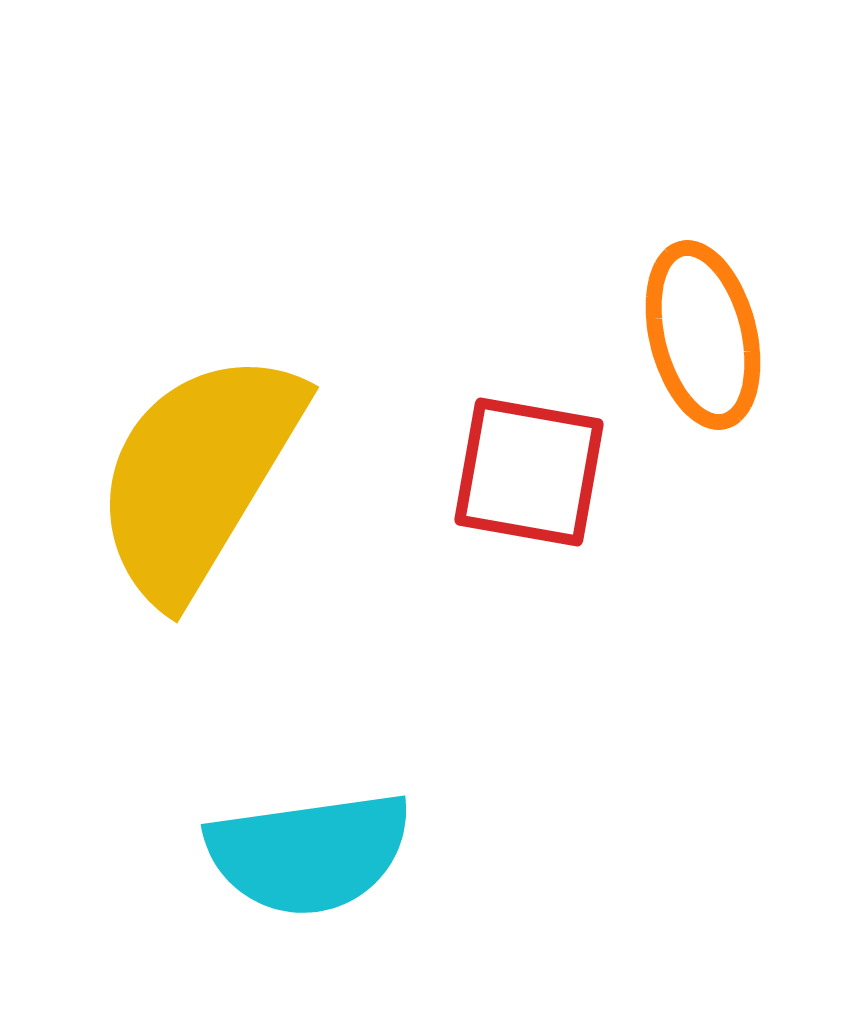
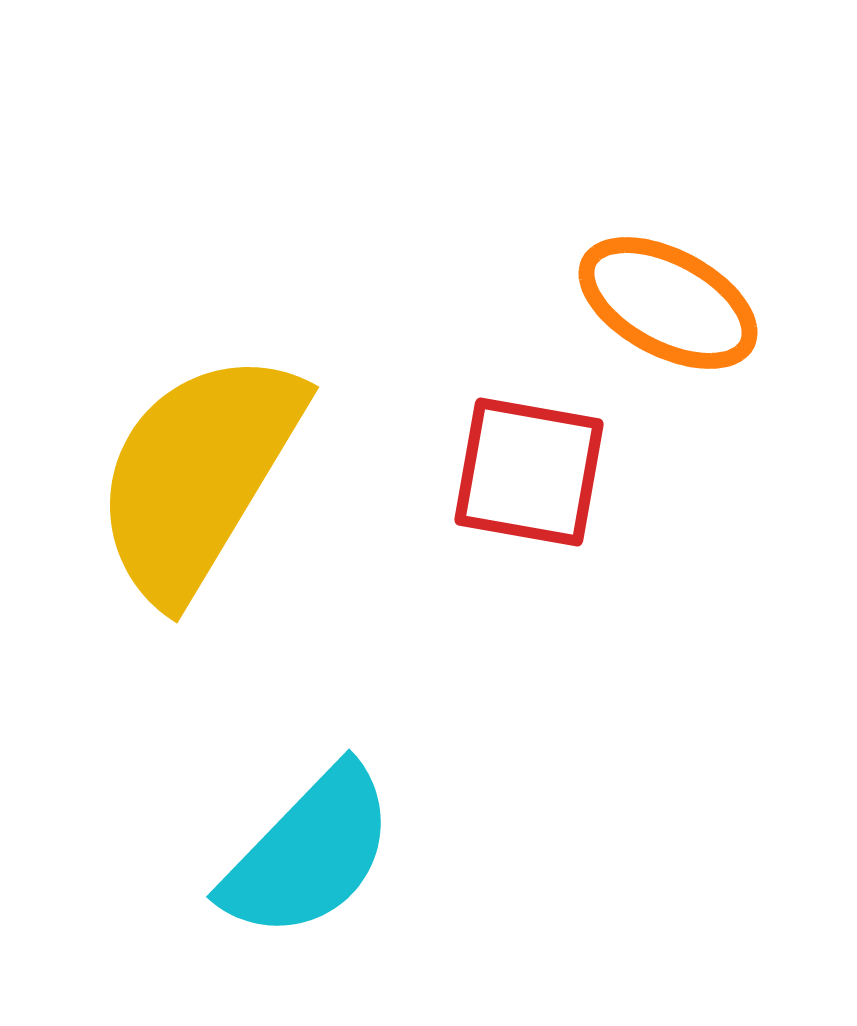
orange ellipse: moved 35 px left, 32 px up; rotated 48 degrees counterclockwise
cyan semicircle: rotated 38 degrees counterclockwise
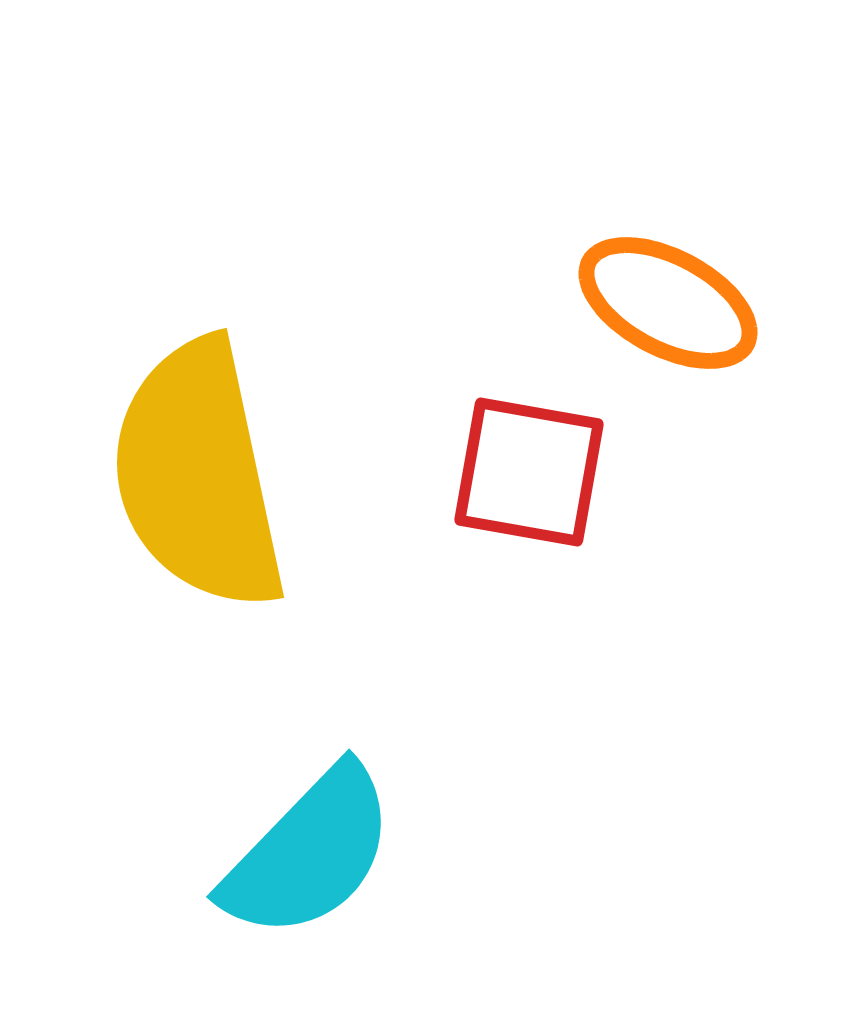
yellow semicircle: rotated 43 degrees counterclockwise
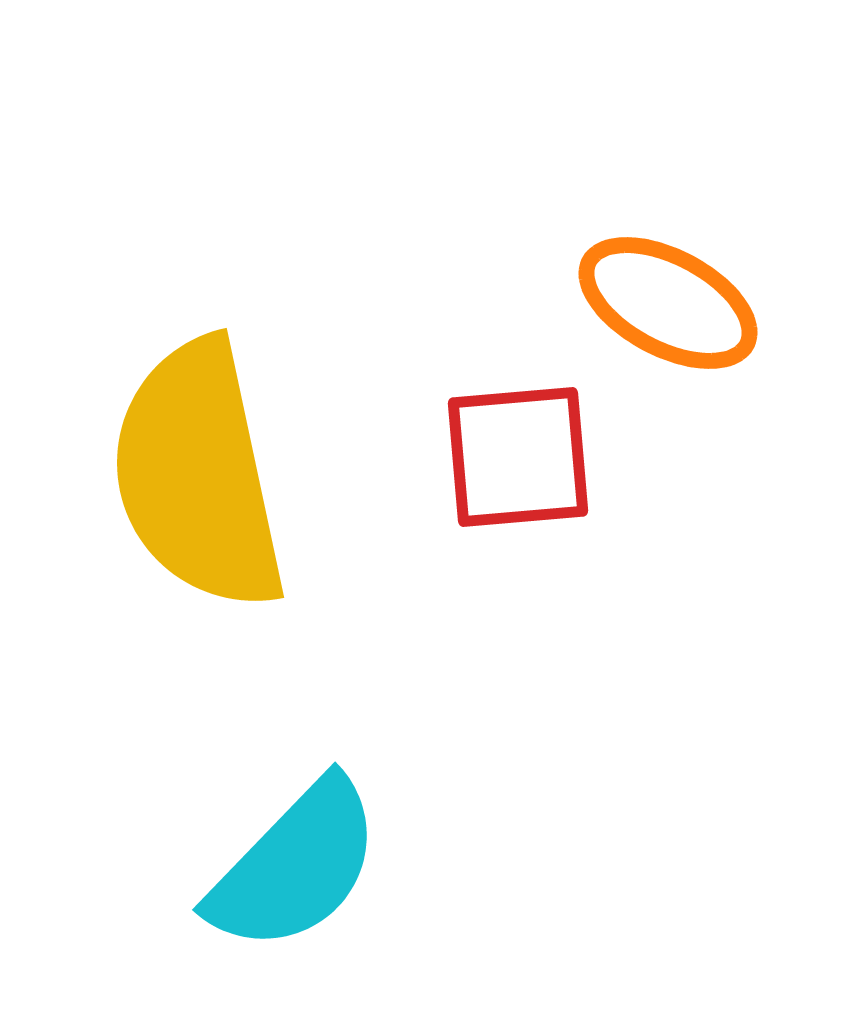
red square: moved 11 px left, 15 px up; rotated 15 degrees counterclockwise
cyan semicircle: moved 14 px left, 13 px down
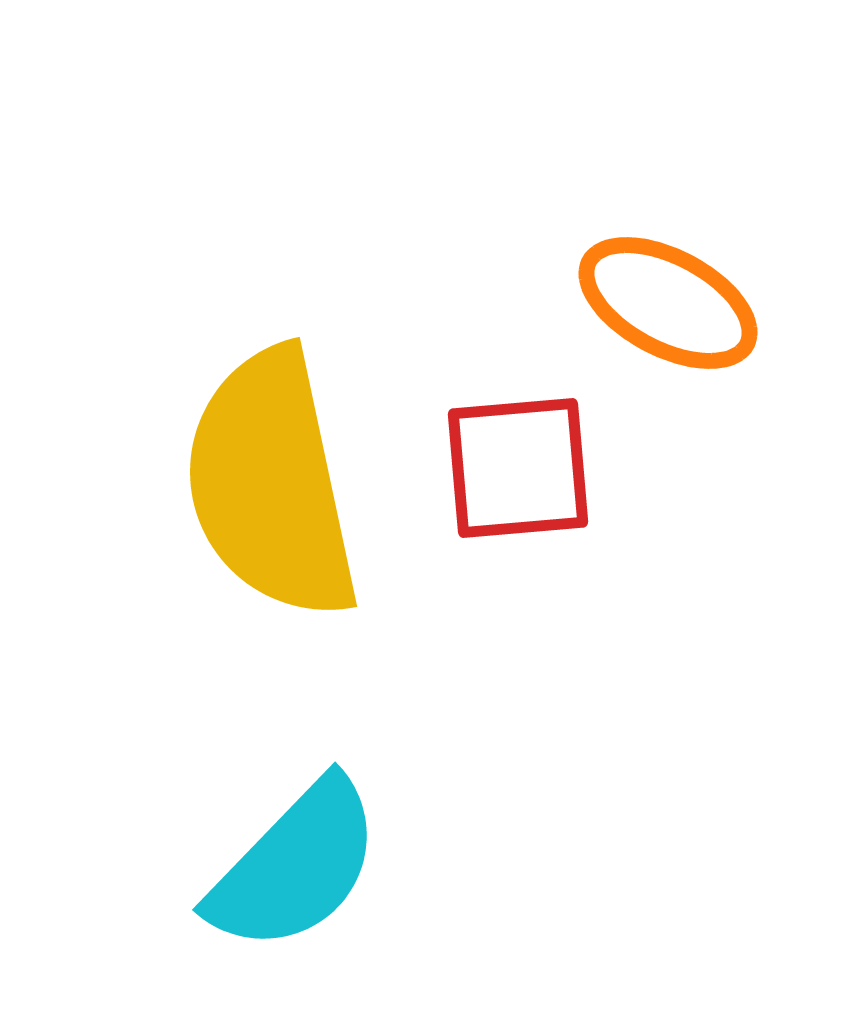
red square: moved 11 px down
yellow semicircle: moved 73 px right, 9 px down
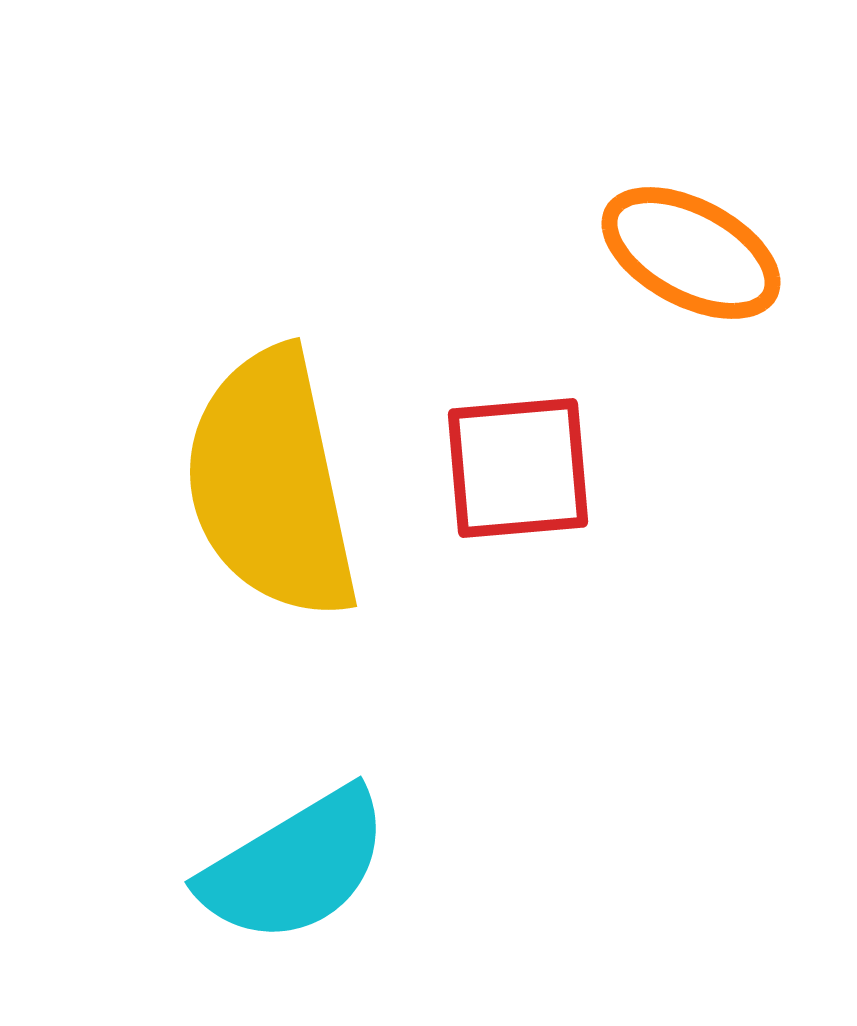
orange ellipse: moved 23 px right, 50 px up
cyan semicircle: rotated 15 degrees clockwise
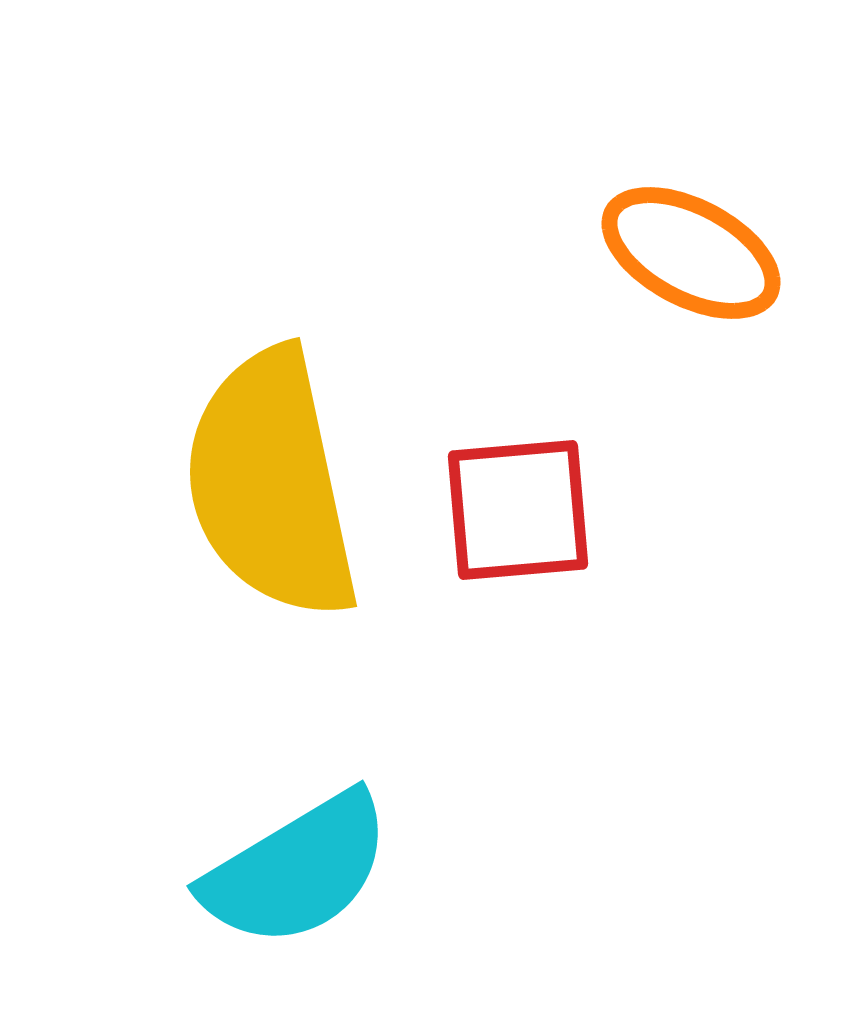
red square: moved 42 px down
cyan semicircle: moved 2 px right, 4 px down
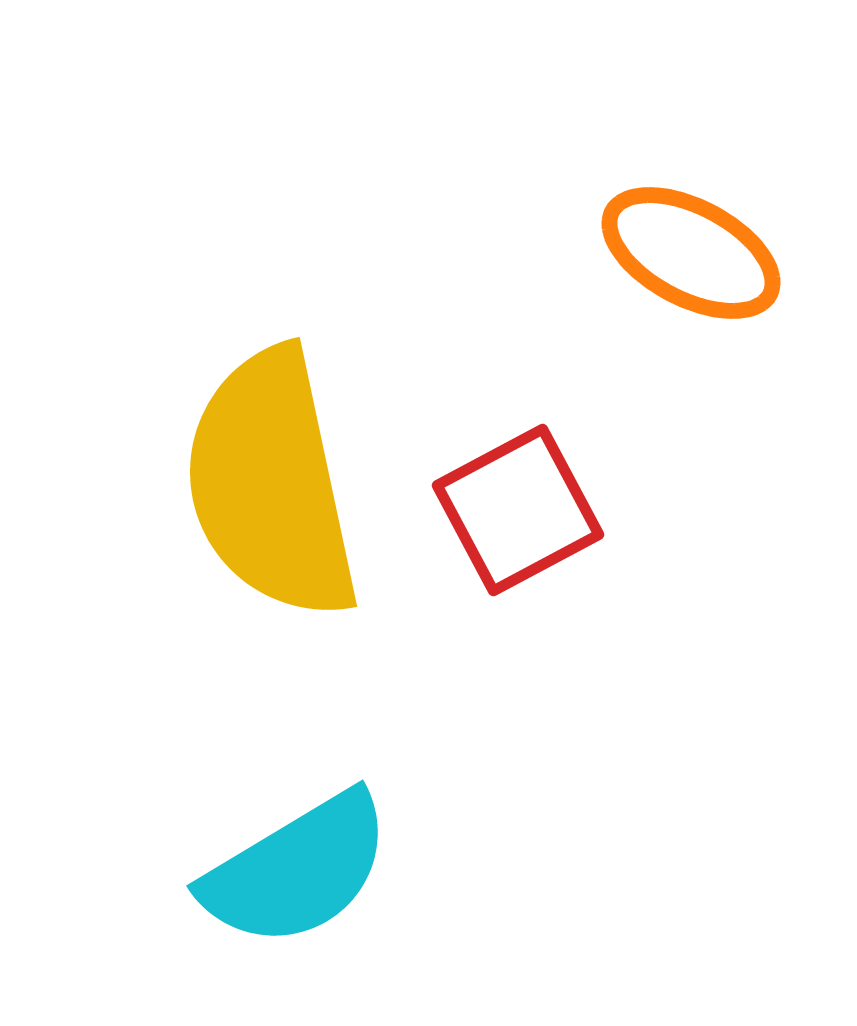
red square: rotated 23 degrees counterclockwise
